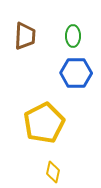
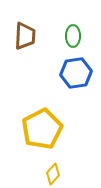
blue hexagon: rotated 8 degrees counterclockwise
yellow pentagon: moved 2 px left, 6 px down
yellow diamond: moved 2 px down; rotated 30 degrees clockwise
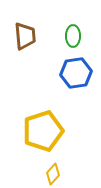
brown trapezoid: rotated 8 degrees counterclockwise
yellow pentagon: moved 1 px right, 2 px down; rotated 9 degrees clockwise
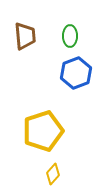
green ellipse: moved 3 px left
blue hexagon: rotated 12 degrees counterclockwise
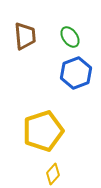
green ellipse: moved 1 px down; rotated 35 degrees counterclockwise
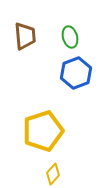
green ellipse: rotated 20 degrees clockwise
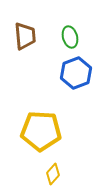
yellow pentagon: moved 2 px left; rotated 21 degrees clockwise
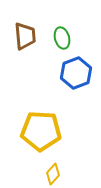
green ellipse: moved 8 px left, 1 px down
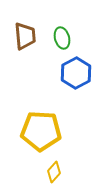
blue hexagon: rotated 8 degrees counterclockwise
yellow diamond: moved 1 px right, 2 px up
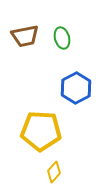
brown trapezoid: rotated 84 degrees clockwise
blue hexagon: moved 15 px down
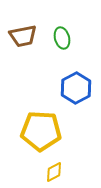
brown trapezoid: moved 2 px left
yellow diamond: rotated 20 degrees clockwise
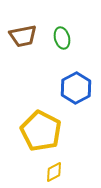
yellow pentagon: rotated 24 degrees clockwise
